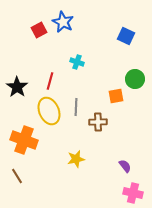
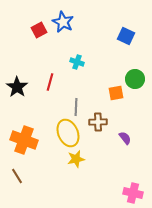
red line: moved 1 px down
orange square: moved 3 px up
yellow ellipse: moved 19 px right, 22 px down
purple semicircle: moved 28 px up
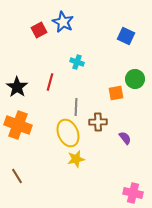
orange cross: moved 6 px left, 15 px up
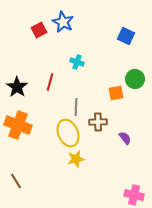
brown line: moved 1 px left, 5 px down
pink cross: moved 1 px right, 2 px down
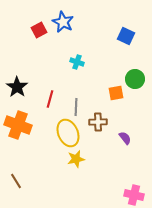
red line: moved 17 px down
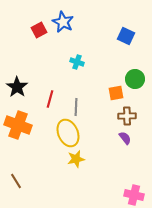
brown cross: moved 29 px right, 6 px up
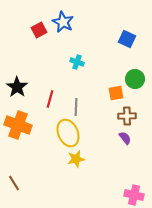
blue square: moved 1 px right, 3 px down
brown line: moved 2 px left, 2 px down
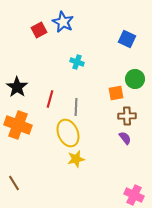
pink cross: rotated 12 degrees clockwise
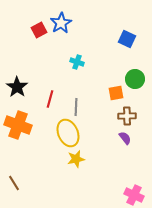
blue star: moved 2 px left, 1 px down; rotated 15 degrees clockwise
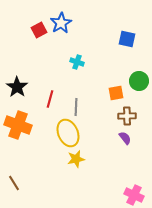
blue square: rotated 12 degrees counterclockwise
green circle: moved 4 px right, 2 px down
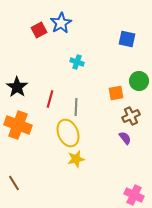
brown cross: moved 4 px right; rotated 24 degrees counterclockwise
